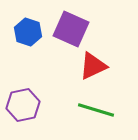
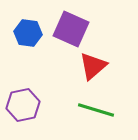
blue hexagon: moved 1 px down; rotated 12 degrees counterclockwise
red triangle: rotated 16 degrees counterclockwise
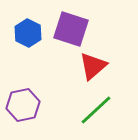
purple square: rotated 6 degrees counterclockwise
blue hexagon: rotated 20 degrees clockwise
green line: rotated 60 degrees counterclockwise
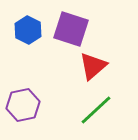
blue hexagon: moved 3 px up
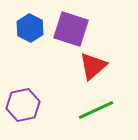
blue hexagon: moved 2 px right, 2 px up
green line: rotated 18 degrees clockwise
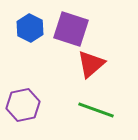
red triangle: moved 2 px left, 2 px up
green line: rotated 45 degrees clockwise
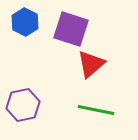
blue hexagon: moved 5 px left, 6 px up
green line: rotated 9 degrees counterclockwise
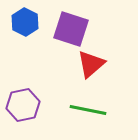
green line: moved 8 px left
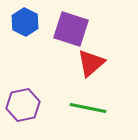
red triangle: moved 1 px up
green line: moved 2 px up
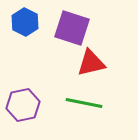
purple square: moved 1 px right, 1 px up
red triangle: rotated 28 degrees clockwise
green line: moved 4 px left, 5 px up
